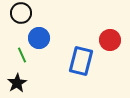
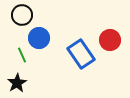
black circle: moved 1 px right, 2 px down
blue rectangle: moved 7 px up; rotated 48 degrees counterclockwise
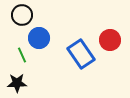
black star: rotated 30 degrees clockwise
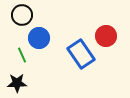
red circle: moved 4 px left, 4 px up
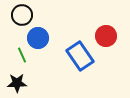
blue circle: moved 1 px left
blue rectangle: moved 1 px left, 2 px down
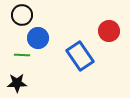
red circle: moved 3 px right, 5 px up
green line: rotated 63 degrees counterclockwise
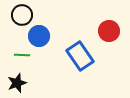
blue circle: moved 1 px right, 2 px up
black star: rotated 18 degrees counterclockwise
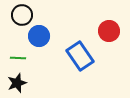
green line: moved 4 px left, 3 px down
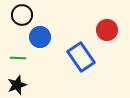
red circle: moved 2 px left, 1 px up
blue circle: moved 1 px right, 1 px down
blue rectangle: moved 1 px right, 1 px down
black star: moved 2 px down
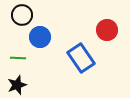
blue rectangle: moved 1 px down
